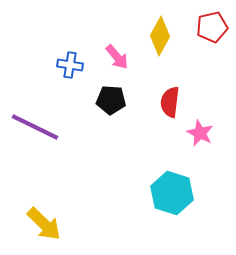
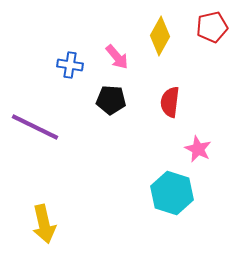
pink star: moved 2 px left, 16 px down
yellow arrow: rotated 33 degrees clockwise
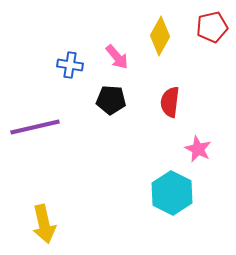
purple line: rotated 39 degrees counterclockwise
cyan hexagon: rotated 9 degrees clockwise
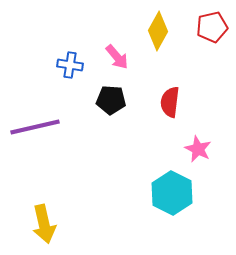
yellow diamond: moved 2 px left, 5 px up
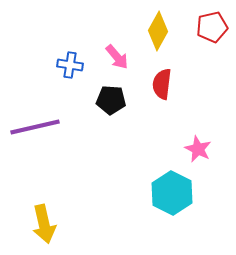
red semicircle: moved 8 px left, 18 px up
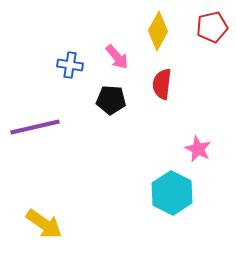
yellow arrow: rotated 42 degrees counterclockwise
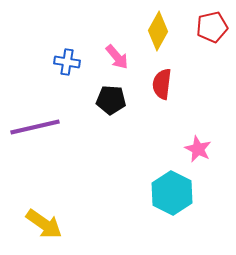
blue cross: moved 3 px left, 3 px up
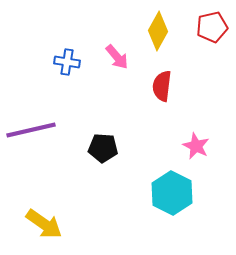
red semicircle: moved 2 px down
black pentagon: moved 8 px left, 48 px down
purple line: moved 4 px left, 3 px down
pink star: moved 2 px left, 3 px up
